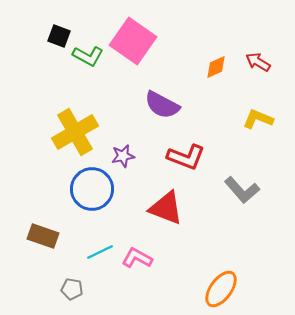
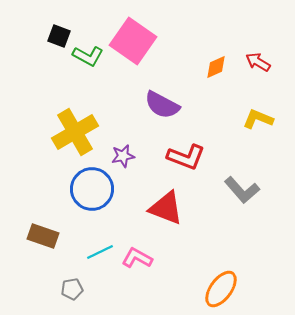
gray pentagon: rotated 20 degrees counterclockwise
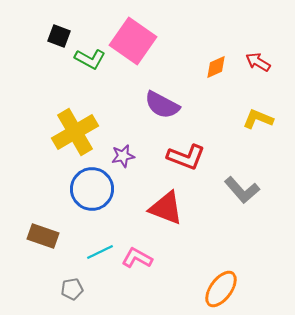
green L-shape: moved 2 px right, 3 px down
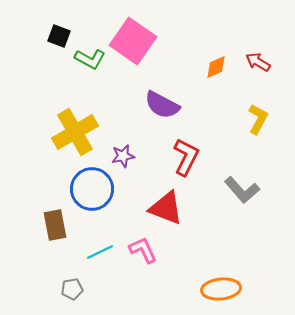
yellow L-shape: rotated 96 degrees clockwise
red L-shape: rotated 84 degrees counterclockwise
brown rectangle: moved 12 px right, 11 px up; rotated 60 degrees clockwise
pink L-shape: moved 6 px right, 8 px up; rotated 36 degrees clockwise
orange ellipse: rotated 48 degrees clockwise
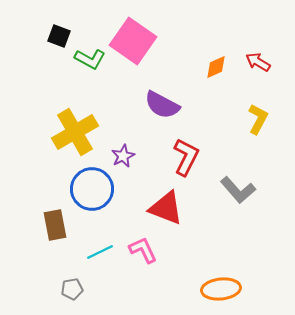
purple star: rotated 15 degrees counterclockwise
gray L-shape: moved 4 px left
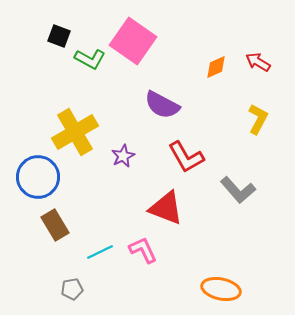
red L-shape: rotated 123 degrees clockwise
blue circle: moved 54 px left, 12 px up
brown rectangle: rotated 20 degrees counterclockwise
orange ellipse: rotated 18 degrees clockwise
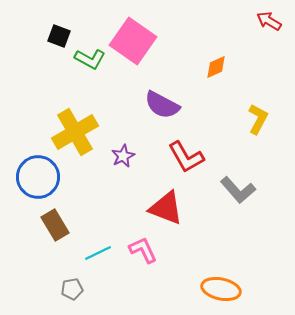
red arrow: moved 11 px right, 41 px up
cyan line: moved 2 px left, 1 px down
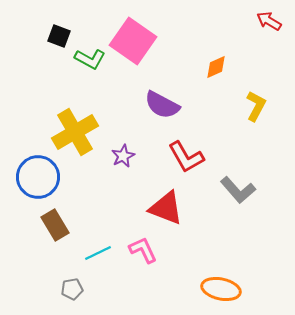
yellow L-shape: moved 2 px left, 13 px up
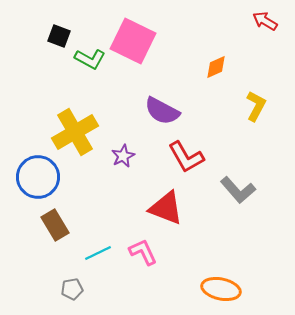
red arrow: moved 4 px left
pink square: rotated 9 degrees counterclockwise
purple semicircle: moved 6 px down
pink L-shape: moved 2 px down
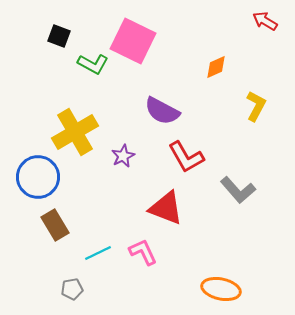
green L-shape: moved 3 px right, 5 px down
